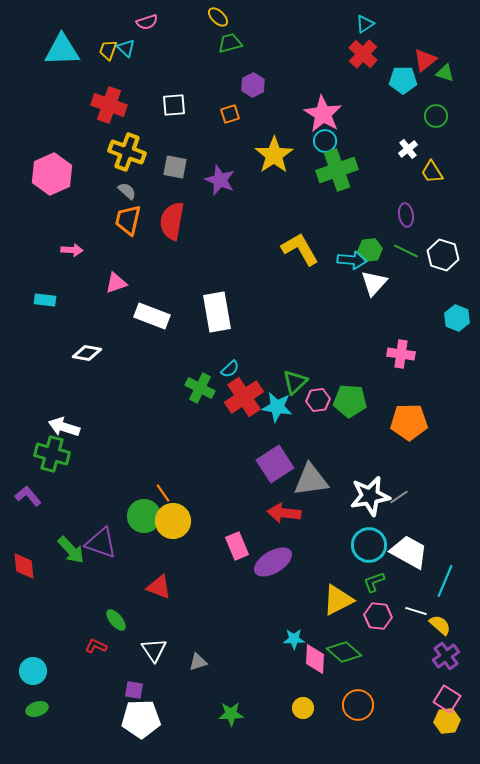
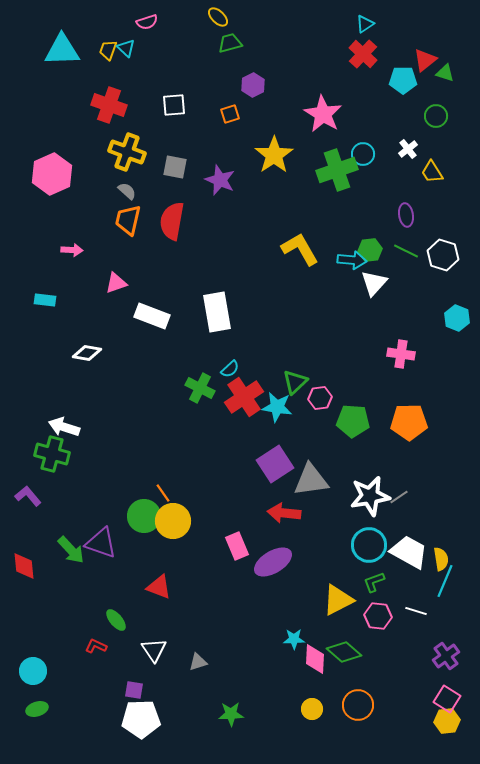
cyan circle at (325, 141): moved 38 px right, 13 px down
pink hexagon at (318, 400): moved 2 px right, 2 px up
green pentagon at (350, 401): moved 3 px right, 20 px down
yellow semicircle at (440, 625): moved 1 px right, 66 px up; rotated 40 degrees clockwise
yellow circle at (303, 708): moved 9 px right, 1 px down
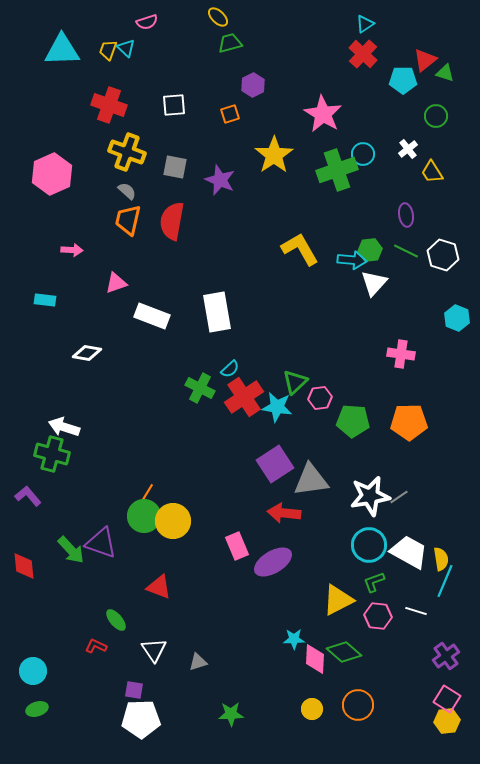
orange line at (163, 493): moved 16 px left; rotated 66 degrees clockwise
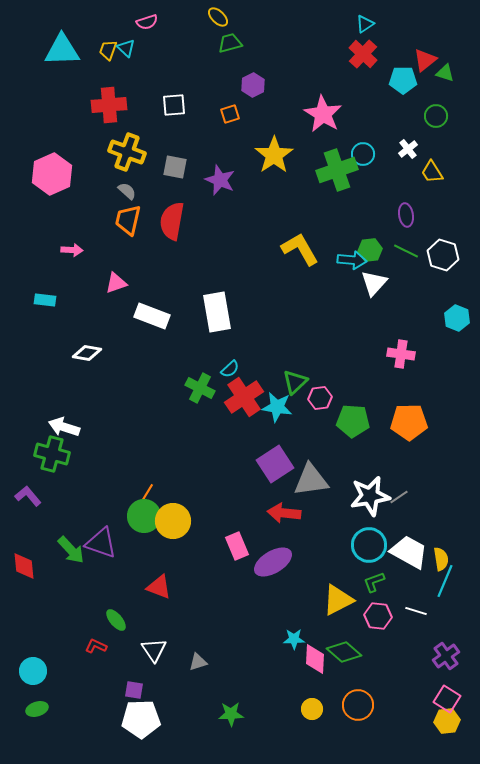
red cross at (109, 105): rotated 24 degrees counterclockwise
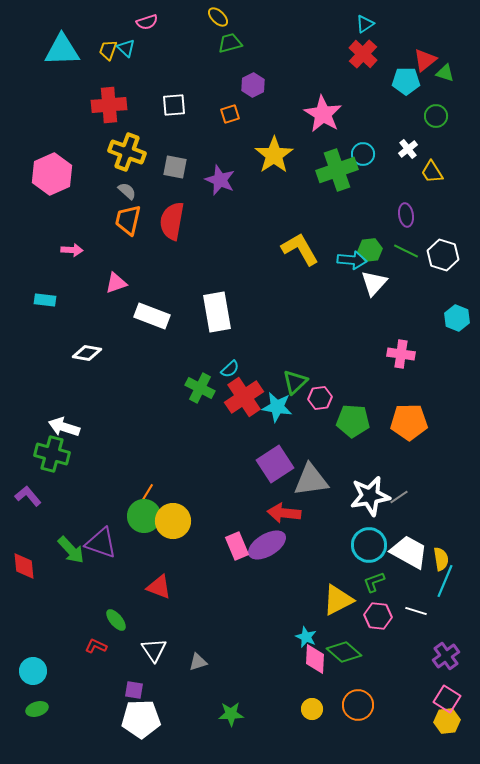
cyan pentagon at (403, 80): moved 3 px right, 1 px down
purple ellipse at (273, 562): moved 6 px left, 17 px up
cyan star at (294, 639): moved 12 px right, 2 px up; rotated 25 degrees clockwise
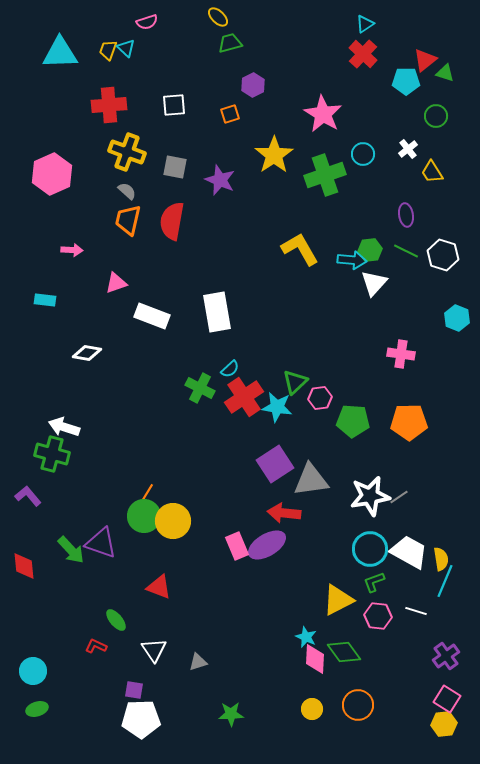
cyan triangle at (62, 50): moved 2 px left, 3 px down
green cross at (337, 170): moved 12 px left, 5 px down
cyan circle at (369, 545): moved 1 px right, 4 px down
green diamond at (344, 652): rotated 12 degrees clockwise
yellow hexagon at (447, 721): moved 3 px left, 3 px down
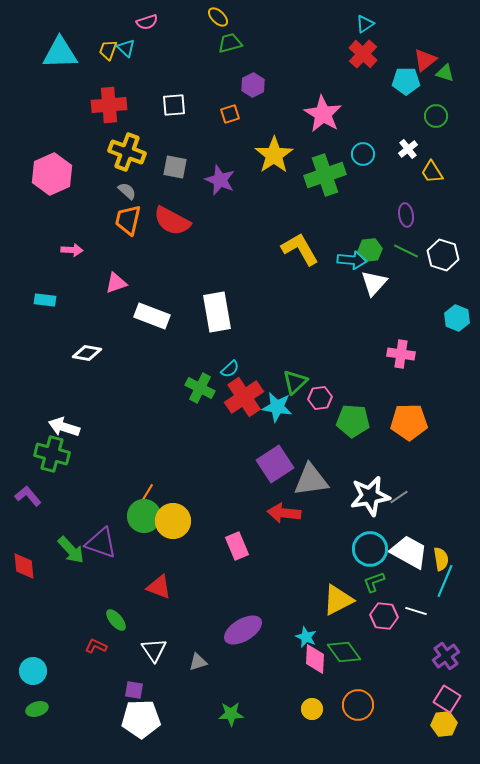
red semicircle at (172, 221): rotated 72 degrees counterclockwise
purple ellipse at (267, 545): moved 24 px left, 85 px down
pink hexagon at (378, 616): moved 6 px right
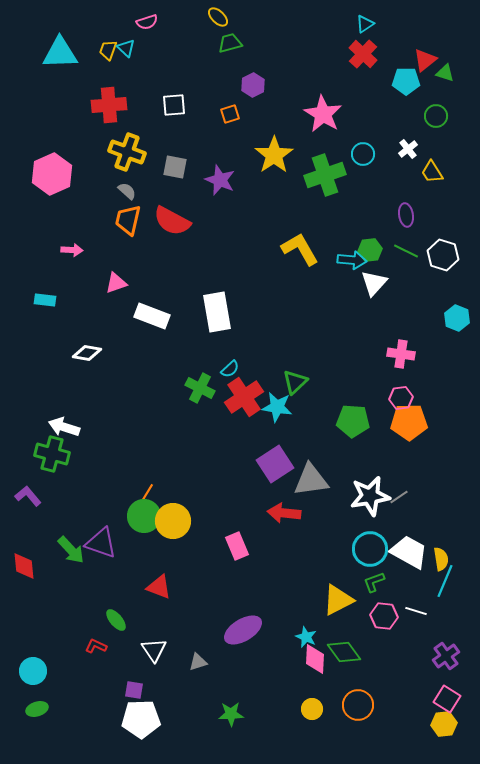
pink hexagon at (320, 398): moved 81 px right
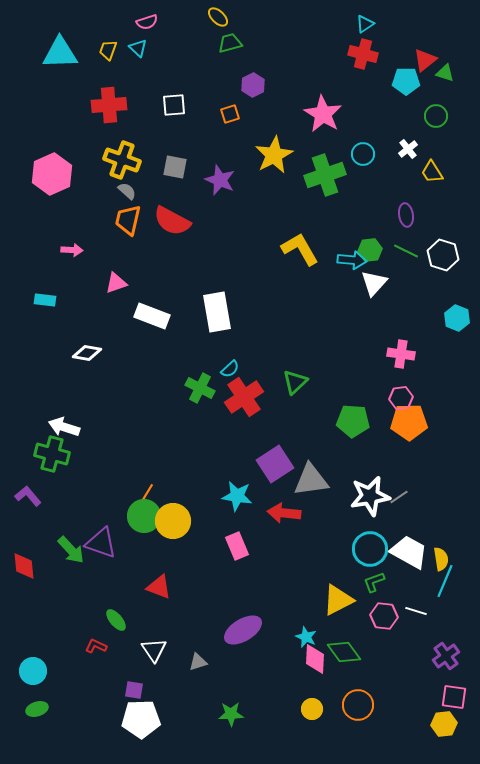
cyan triangle at (126, 48): moved 12 px right
red cross at (363, 54): rotated 28 degrees counterclockwise
yellow cross at (127, 152): moved 5 px left, 8 px down
yellow star at (274, 155): rotated 6 degrees clockwise
cyan star at (277, 407): moved 40 px left, 89 px down
pink square at (447, 699): moved 7 px right, 2 px up; rotated 24 degrees counterclockwise
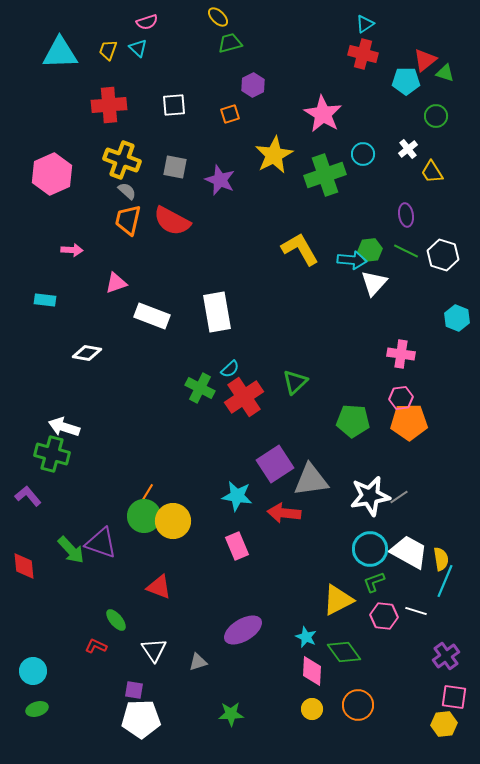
pink diamond at (315, 659): moved 3 px left, 12 px down
